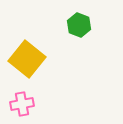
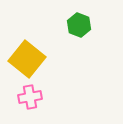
pink cross: moved 8 px right, 7 px up
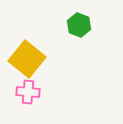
pink cross: moved 2 px left, 5 px up; rotated 15 degrees clockwise
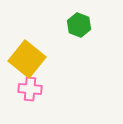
pink cross: moved 2 px right, 3 px up
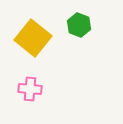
yellow square: moved 6 px right, 21 px up
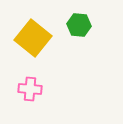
green hexagon: rotated 15 degrees counterclockwise
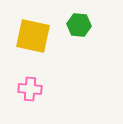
yellow square: moved 2 px up; rotated 27 degrees counterclockwise
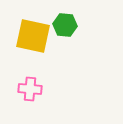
green hexagon: moved 14 px left
